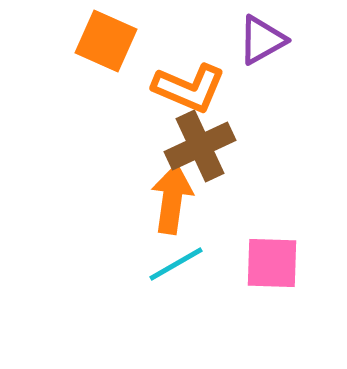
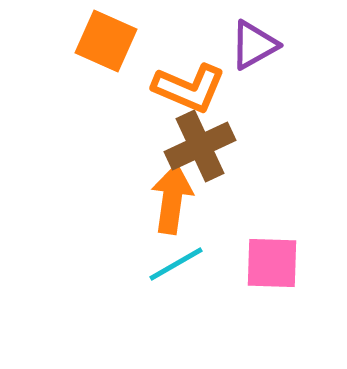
purple triangle: moved 8 px left, 5 px down
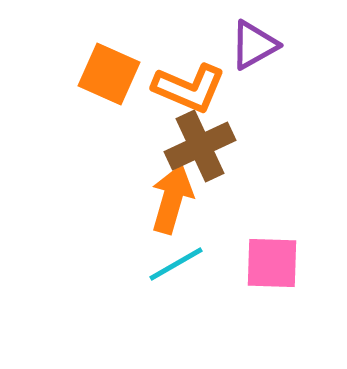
orange square: moved 3 px right, 33 px down
orange arrow: rotated 8 degrees clockwise
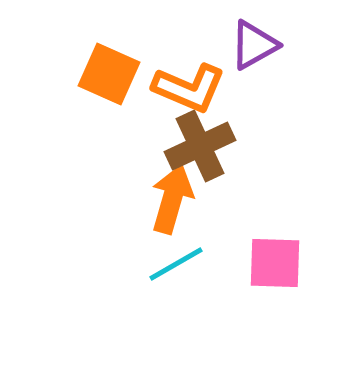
pink square: moved 3 px right
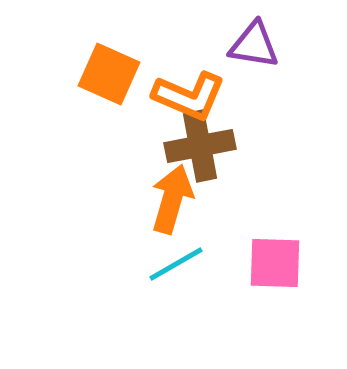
purple triangle: rotated 38 degrees clockwise
orange L-shape: moved 8 px down
brown cross: rotated 14 degrees clockwise
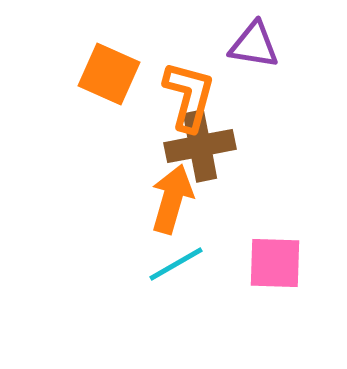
orange L-shape: rotated 98 degrees counterclockwise
